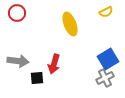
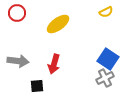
yellow ellipse: moved 12 px left; rotated 75 degrees clockwise
blue square: rotated 25 degrees counterclockwise
black square: moved 8 px down
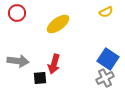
black square: moved 3 px right, 8 px up
